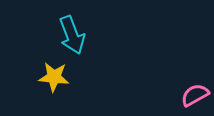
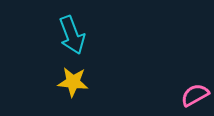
yellow star: moved 19 px right, 5 px down
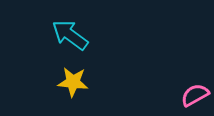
cyan arrow: moved 2 px left; rotated 147 degrees clockwise
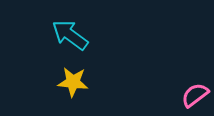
pink semicircle: rotated 8 degrees counterclockwise
